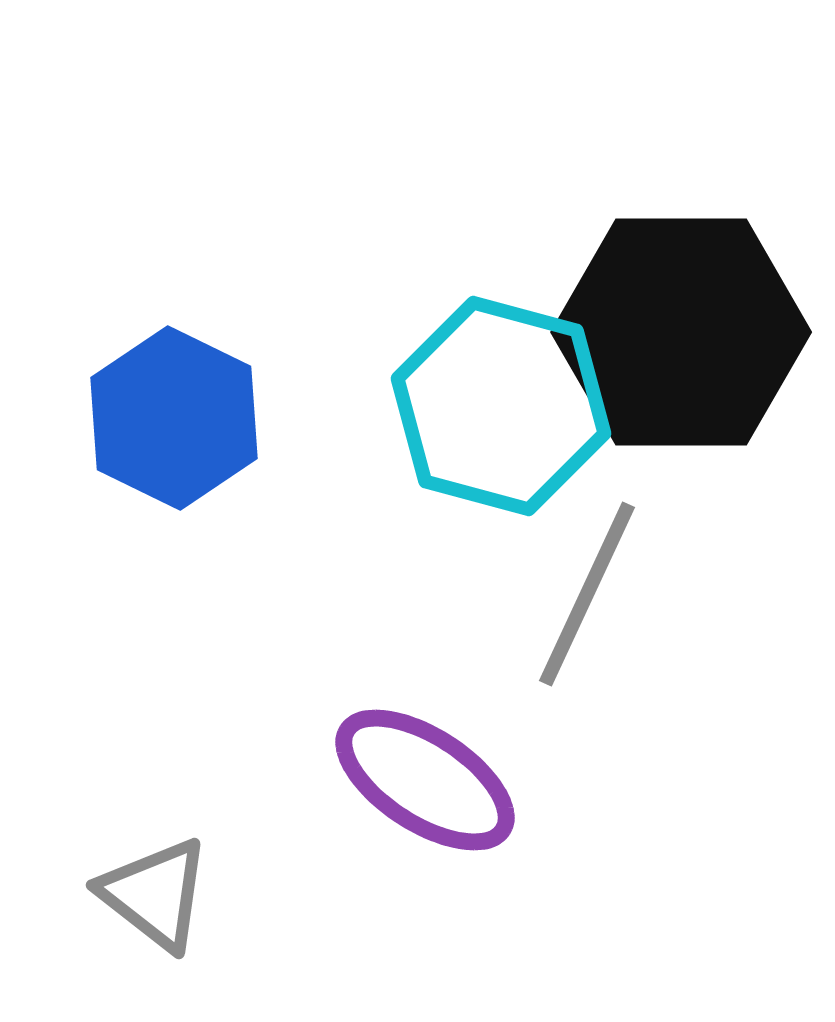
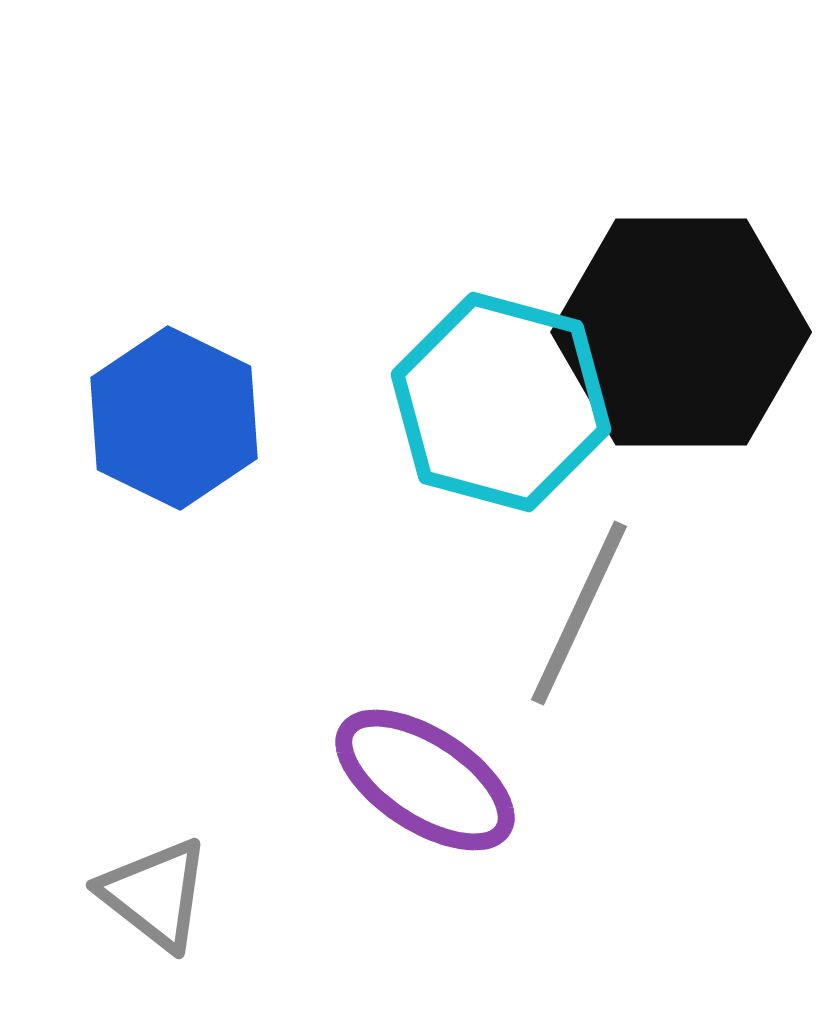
cyan hexagon: moved 4 px up
gray line: moved 8 px left, 19 px down
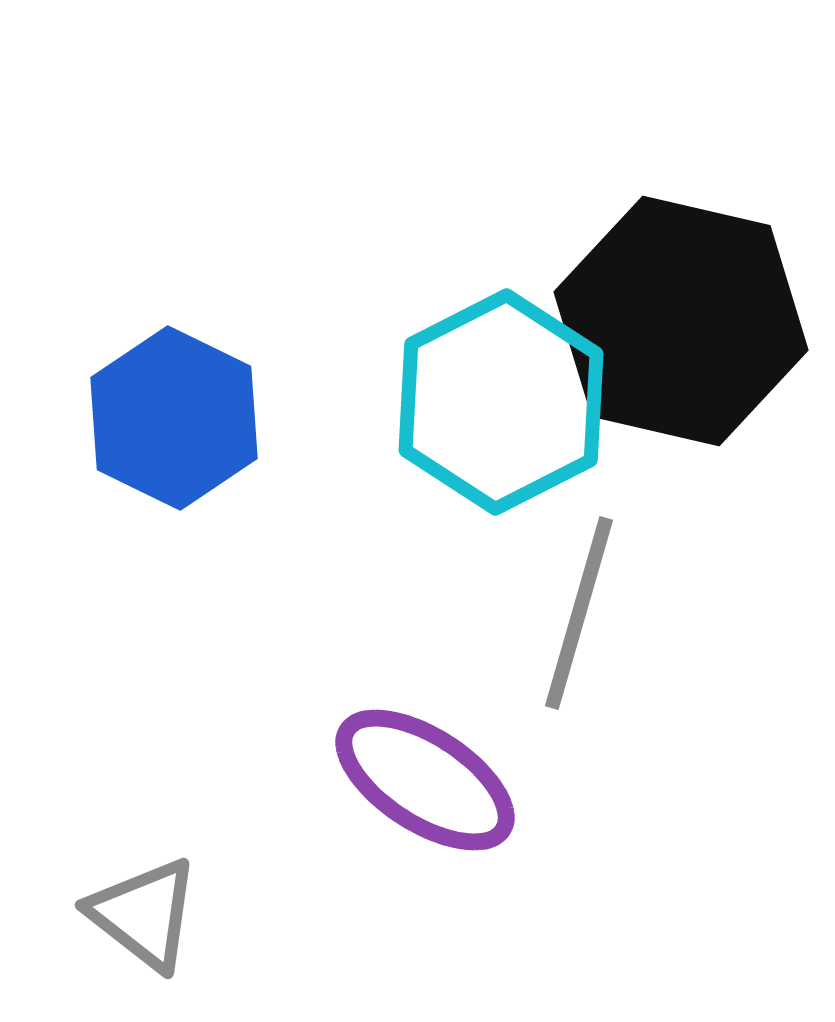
black hexagon: moved 11 px up; rotated 13 degrees clockwise
cyan hexagon: rotated 18 degrees clockwise
gray line: rotated 9 degrees counterclockwise
gray triangle: moved 11 px left, 20 px down
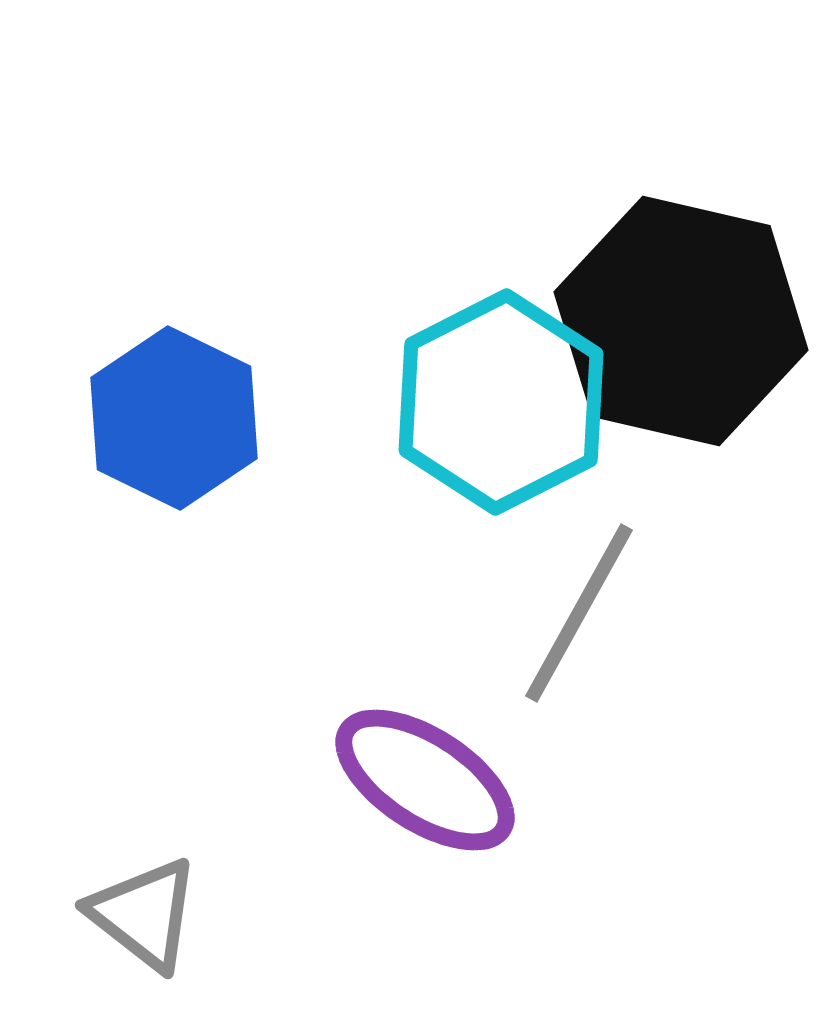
gray line: rotated 13 degrees clockwise
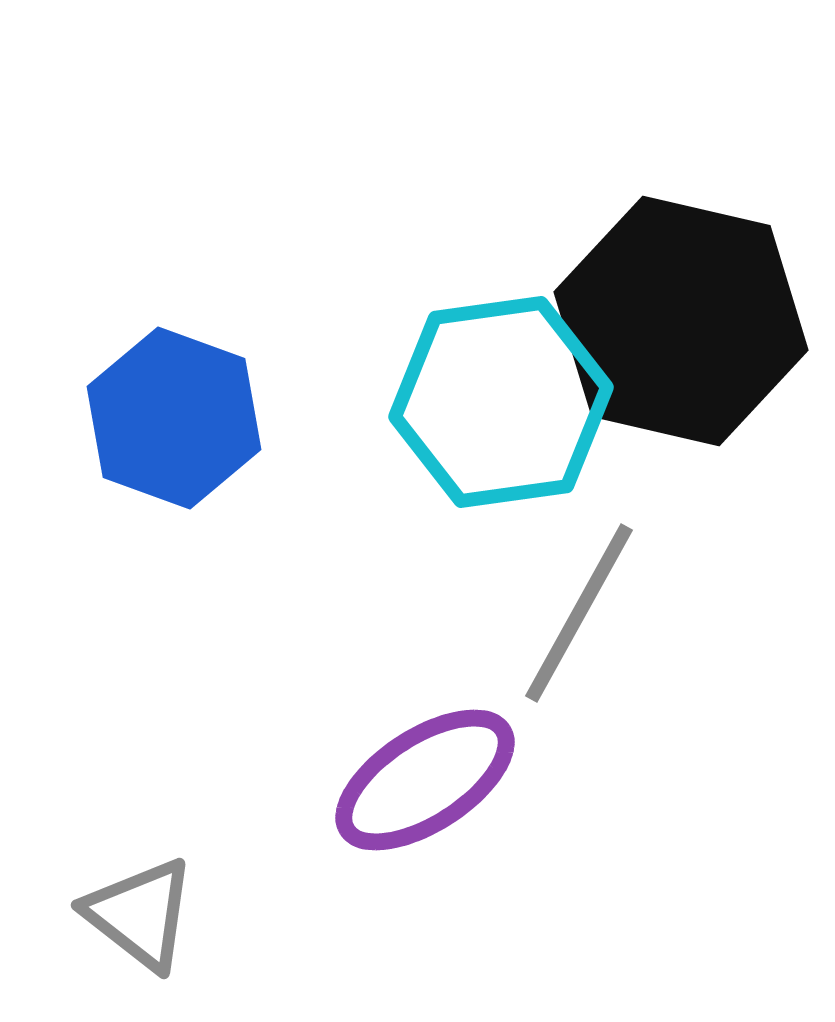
cyan hexagon: rotated 19 degrees clockwise
blue hexagon: rotated 6 degrees counterclockwise
purple ellipse: rotated 66 degrees counterclockwise
gray triangle: moved 4 px left
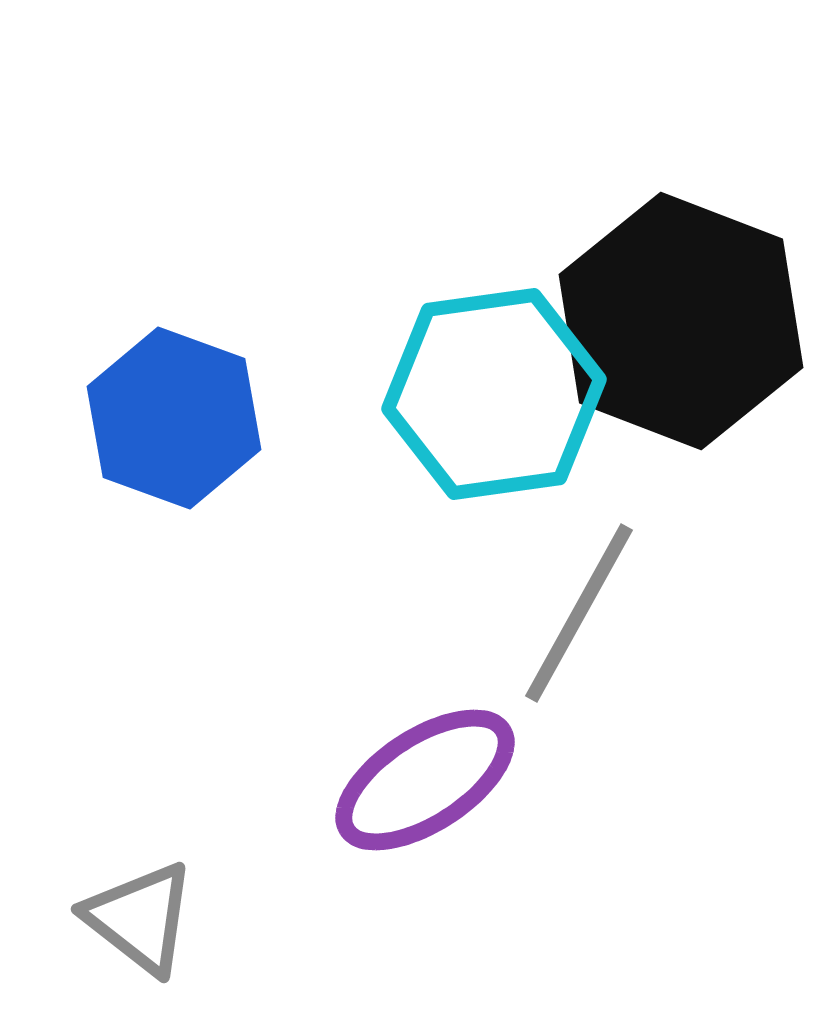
black hexagon: rotated 8 degrees clockwise
cyan hexagon: moved 7 px left, 8 px up
gray triangle: moved 4 px down
